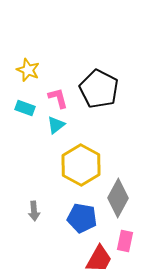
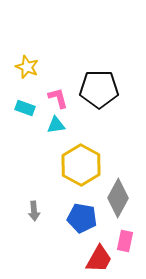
yellow star: moved 1 px left, 3 px up
black pentagon: rotated 27 degrees counterclockwise
cyan triangle: rotated 30 degrees clockwise
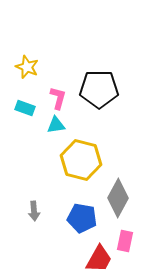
pink L-shape: rotated 30 degrees clockwise
yellow hexagon: moved 5 px up; rotated 15 degrees counterclockwise
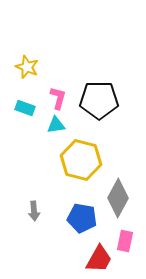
black pentagon: moved 11 px down
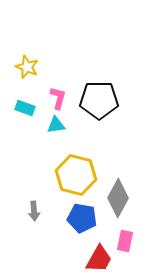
yellow hexagon: moved 5 px left, 15 px down
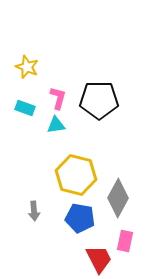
blue pentagon: moved 2 px left
red trapezoid: rotated 56 degrees counterclockwise
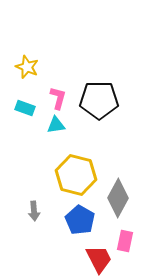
blue pentagon: moved 2 px down; rotated 20 degrees clockwise
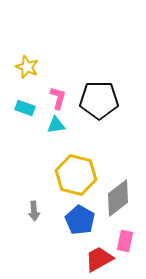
gray diamond: rotated 24 degrees clockwise
red trapezoid: rotated 92 degrees counterclockwise
